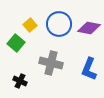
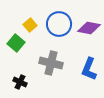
black cross: moved 1 px down
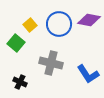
purple diamond: moved 8 px up
blue L-shape: moved 1 px left, 5 px down; rotated 55 degrees counterclockwise
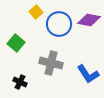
yellow square: moved 6 px right, 13 px up
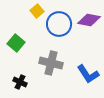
yellow square: moved 1 px right, 1 px up
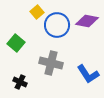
yellow square: moved 1 px down
purple diamond: moved 2 px left, 1 px down
blue circle: moved 2 px left, 1 px down
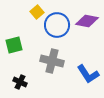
green square: moved 2 px left, 2 px down; rotated 36 degrees clockwise
gray cross: moved 1 px right, 2 px up
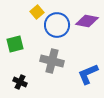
green square: moved 1 px right, 1 px up
blue L-shape: rotated 100 degrees clockwise
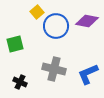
blue circle: moved 1 px left, 1 px down
gray cross: moved 2 px right, 8 px down
